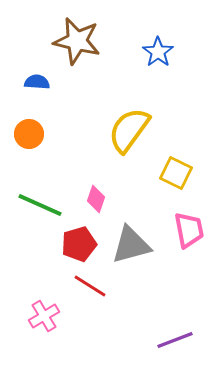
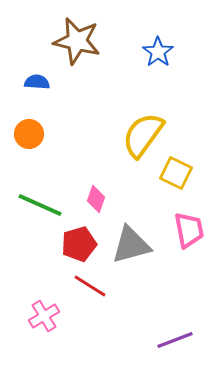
yellow semicircle: moved 14 px right, 5 px down
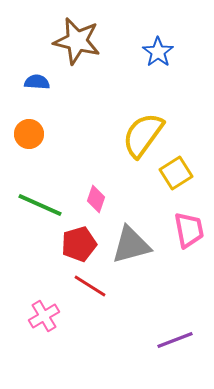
yellow square: rotated 32 degrees clockwise
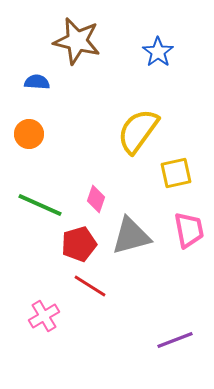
yellow semicircle: moved 5 px left, 4 px up
yellow square: rotated 20 degrees clockwise
gray triangle: moved 9 px up
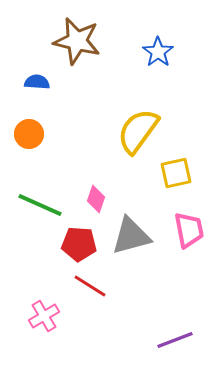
red pentagon: rotated 20 degrees clockwise
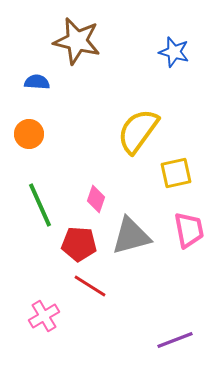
blue star: moved 16 px right; rotated 20 degrees counterclockwise
green line: rotated 42 degrees clockwise
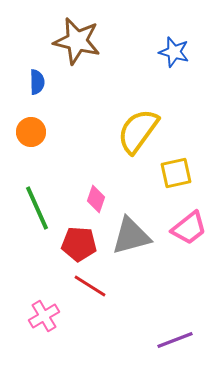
blue semicircle: rotated 85 degrees clockwise
orange circle: moved 2 px right, 2 px up
green line: moved 3 px left, 3 px down
pink trapezoid: moved 2 px up; rotated 63 degrees clockwise
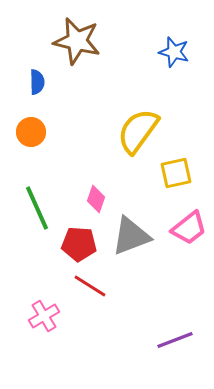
gray triangle: rotated 6 degrees counterclockwise
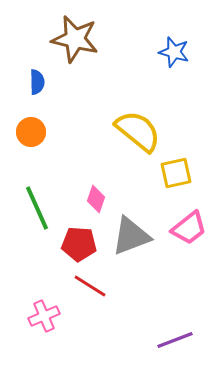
brown star: moved 2 px left, 2 px up
yellow semicircle: rotated 93 degrees clockwise
pink cross: rotated 8 degrees clockwise
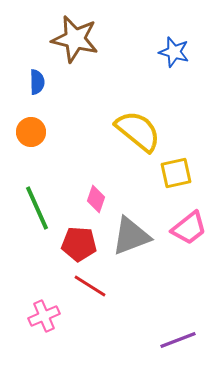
purple line: moved 3 px right
